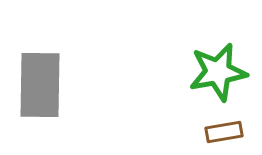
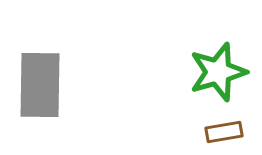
green star: rotated 6 degrees counterclockwise
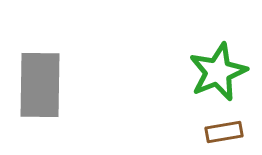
green star: rotated 6 degrees counterclockwise
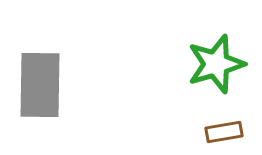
green star: moved 2 px left, 8 px up; rotated 6 degrees clockwise
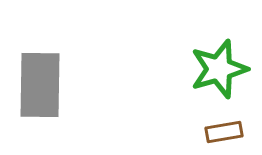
green star: moved 3 px right, 5 px down
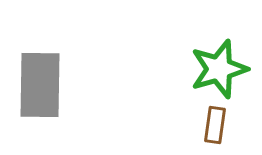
brown rectangle: moved 9 px left, 7 px up; rotated 72 degrees counterclockwise
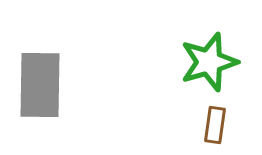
green star: moved 10 px left, 7 px up
